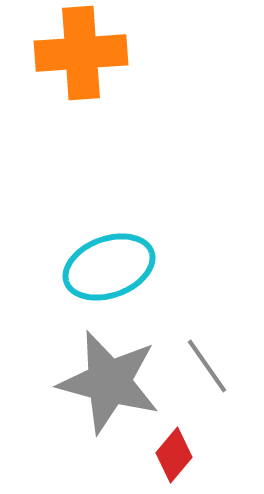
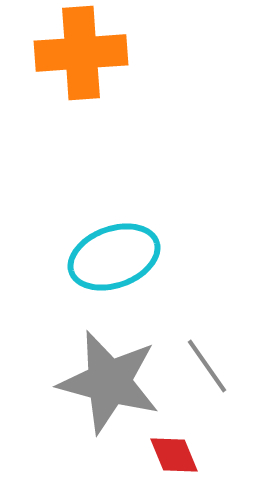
cyan ellipse: moved 5 px right, 10 px up
red diamond: rotated 62 degrees counterclockwise
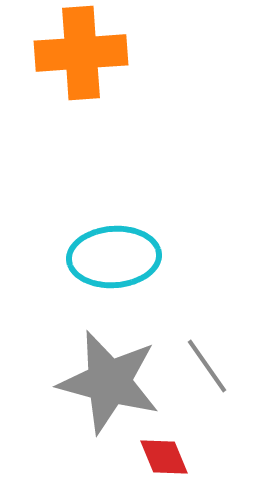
cyan ellipse: rotated 16 degrees clockwise
red diamond: moved 10 px left, 2 px down
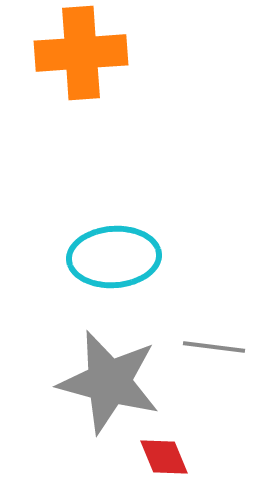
gray line: moved 7 px right, 19 px up; rotated 48 degrees counterclockwise
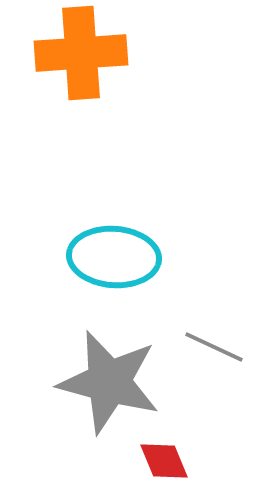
cyan ellipse: rotated 8 degrees clockwise
gray line: rotated 18 degrees clockwise
red diamond: moved 4 px down
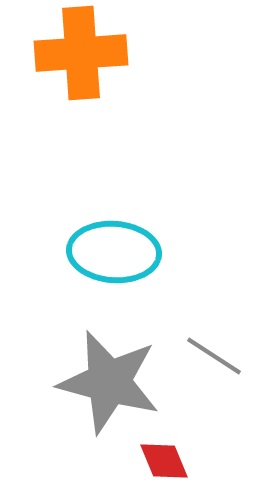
cyan ellipse: moved 5 px up
gray line: moved 9 px down; rotated 8 degrees clockwise
